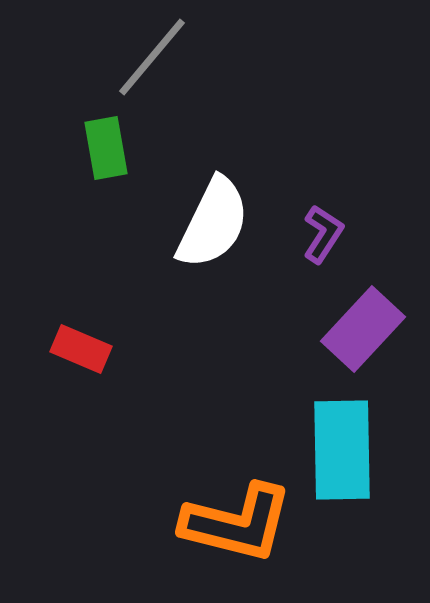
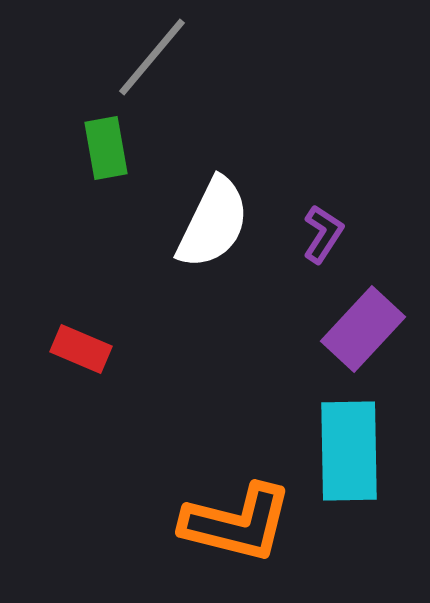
cyan rectangle: moved 7 px right, 1 px down
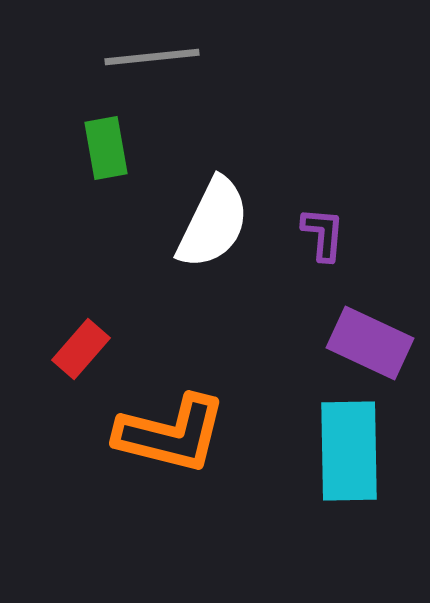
gray line: rotated 44 degrees clockwise
purple L-shape: rotated 28 degrees counterclockwise
purple rectangle: moved 7 px right, 14 px down; rotated 72 degrees clockwise
red rectangle: rotated 72 degrees counterclockwise
orange L-shape: moved 66 px left, 89 px up
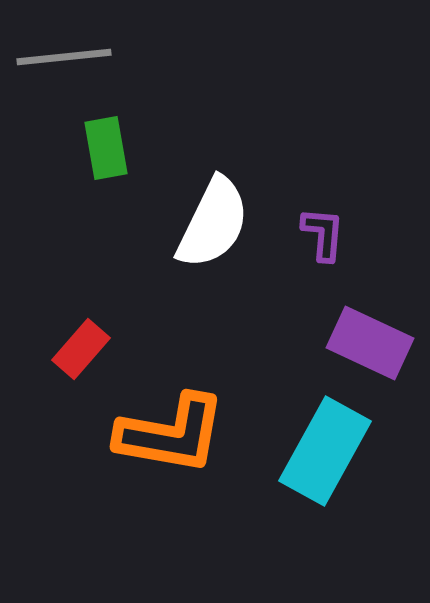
gray line: moved 88 px left
orange L-shape: rotated 4 degrees counterclockwise
cyan rectangle: moved 24 px left; rotated 30 degrees clockwise
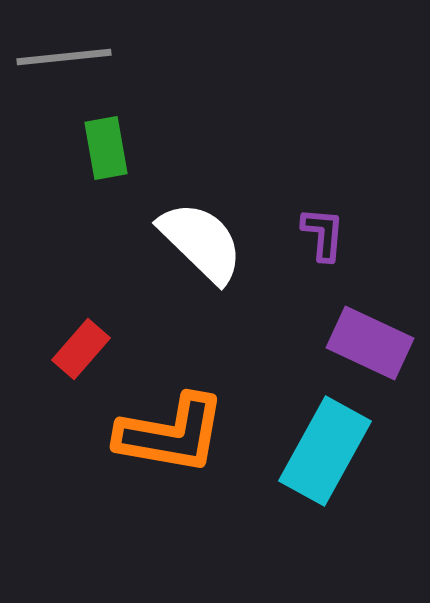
white semicircle: moved 12 px left, 19 px down; rotated 72 degrees counterclockwise
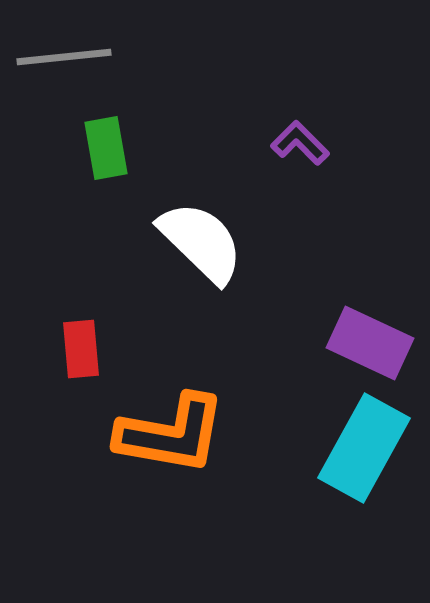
purple L-shape: moved 23 px left, 91 px up; rotated 50 degrees counterclockwise
red rectangle: rotated 46 degrees counterclockwise
cyan rectangle: moved 39 px right, 3 px up
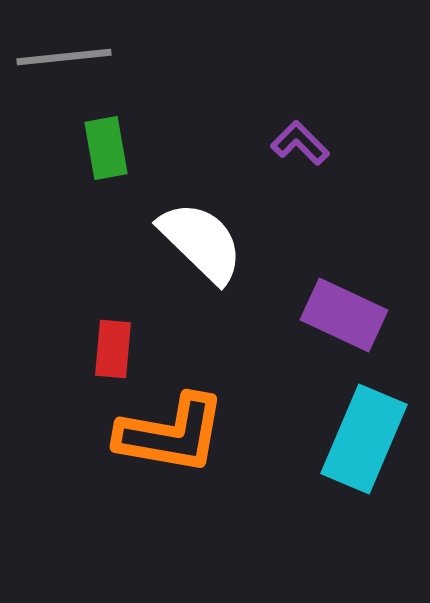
purple rectangle: moved 26 px left, 28 px up
red rectangle: moved 32 px right; rotated 10 degrees clockwise
cyan rectangle: moved 9 px up; rotated 6 degrees counterclockwise
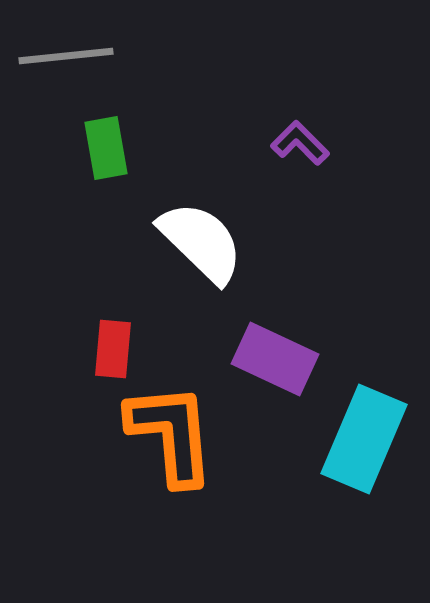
gray line: moved 2 px right, 1 px up
purple rectangle: moved 69 px left, 44 px down
orange L-shape: rotated 105 degrees counterclockwise
